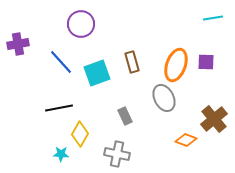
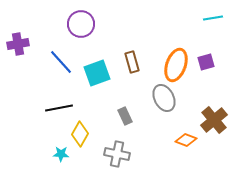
purple square: rotated 18 degrees counterclockwise
brown cross: moved 1 px down
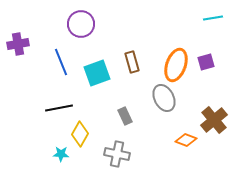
blue line: rotated 20 degrees clockwise
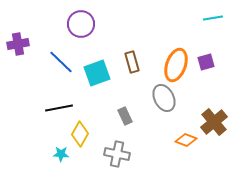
blue line: rotated 24 degrees counterclockwise
brown cross: moved 2 px down
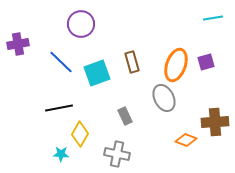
brown cross: moved 1 px right; rotated 36 degrees clockwise
